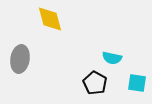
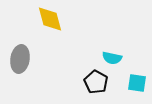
black pentagon: moved 1 px right, 1 px up
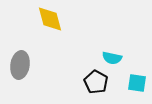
gray ellipse: moved 6 px down
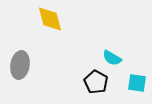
cyan semicircle: rotated 18 degrees clockwise
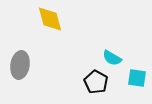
cyan square: moved 5 px up
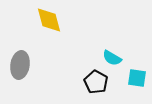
yellow diamond: moved 1 px left, 1 px down
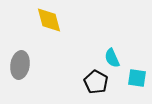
cyan semicircle: rotated 36 degrees clockwise
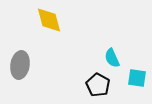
black pentagon: moved 2 px right, 3 px down
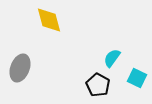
cyan semicircle: rotated 60 degrees clockwise
gray ellipse: moved 3 px down; rotated 12 degrees clockwise
cyan square: rotated 18 degrees clockwise
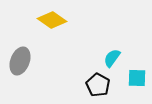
yellow diamond: moved 3 px right; rotated 40 degrees counterclockwise
gray ellipse: moved 7 px up
cyan square: rotated 24 degrees counterclockwise
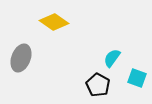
yellow diamond: moved 2 px right, 2 px down
gray ellipse: moved 1 px right, 3 px up
cyan square: rotated 18 degrees clockwise
